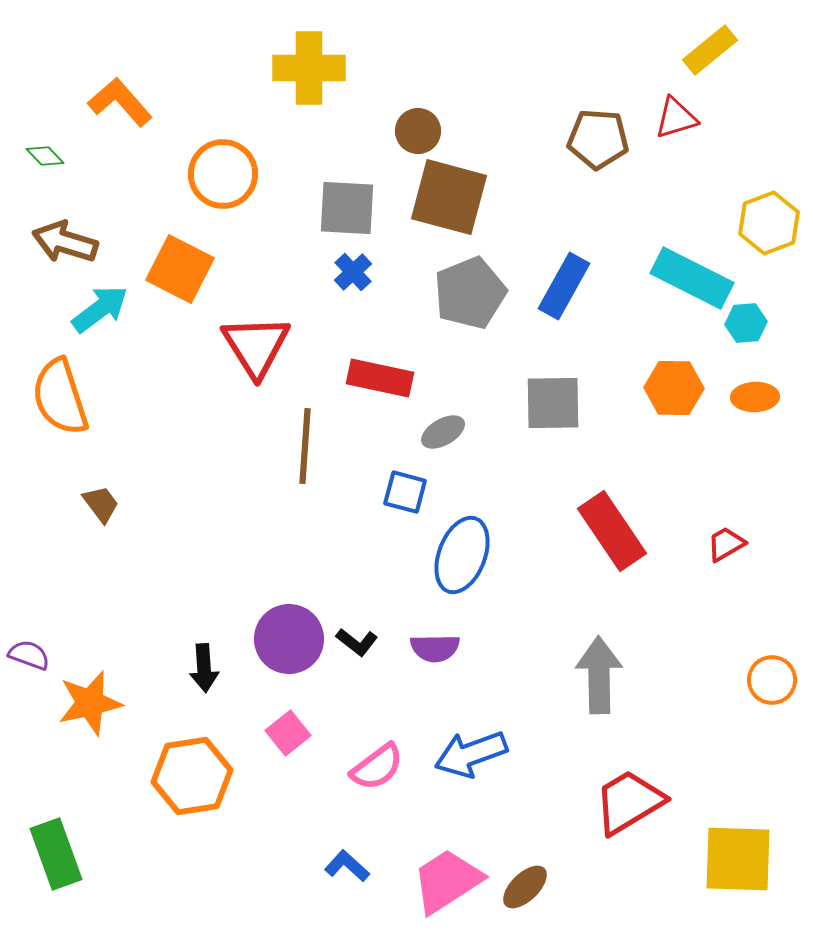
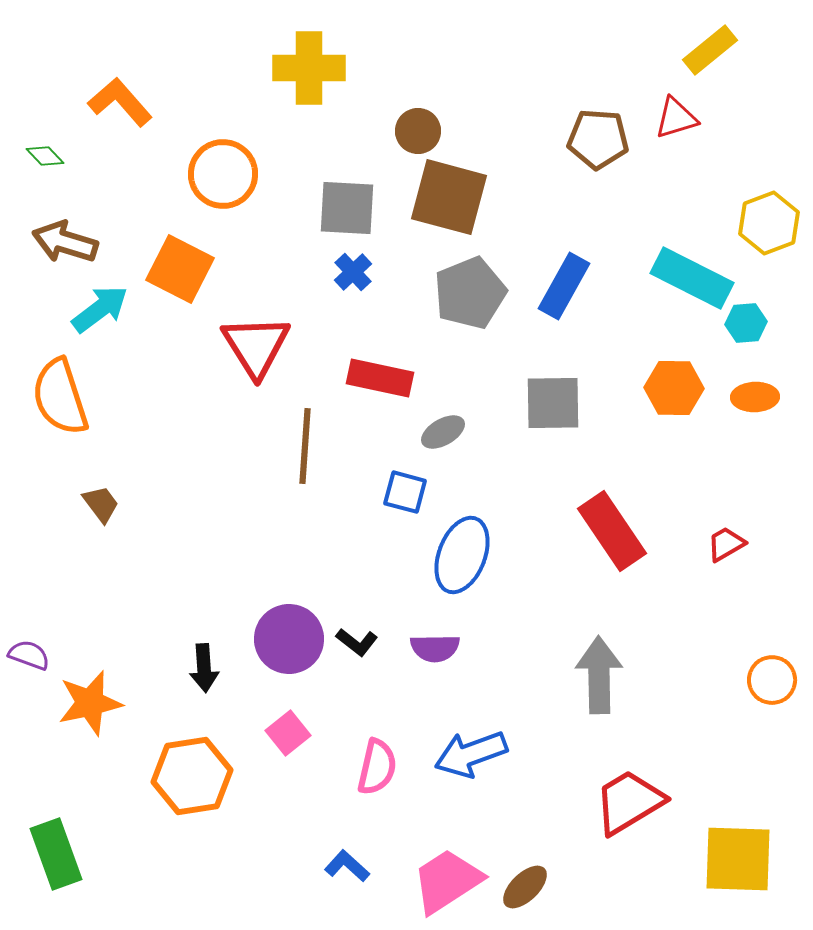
pink semicircle at (377, 767): rotated 40 degrees counterclockwise
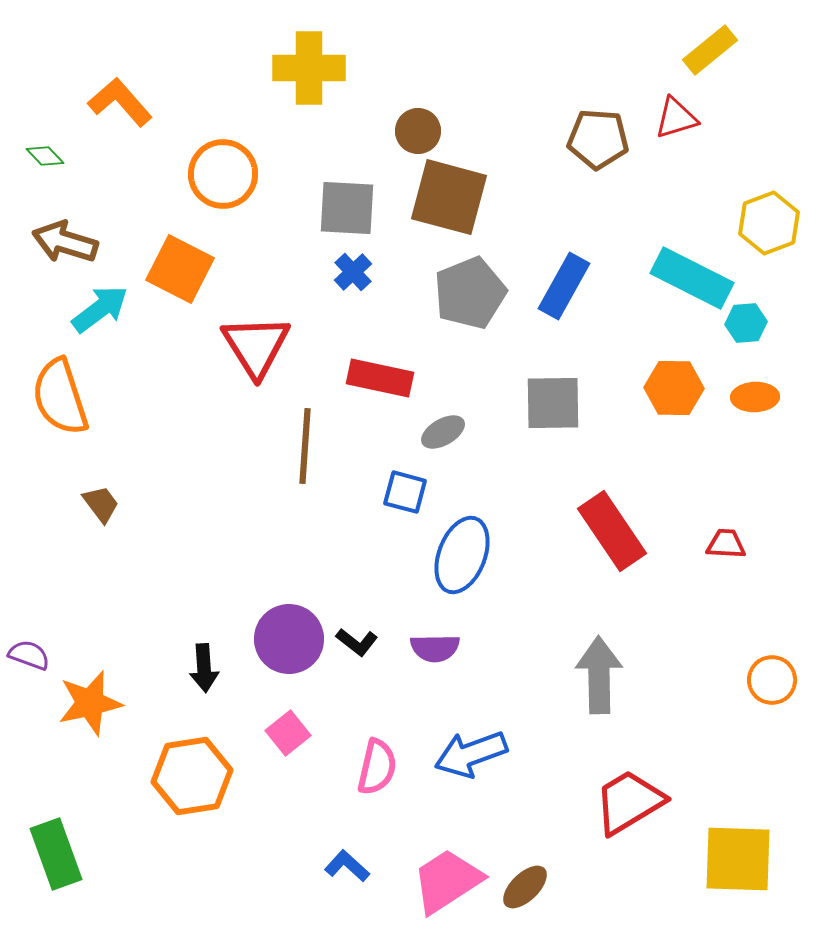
red trapezoid at (726, 544): rotated 33 degrees clockwise
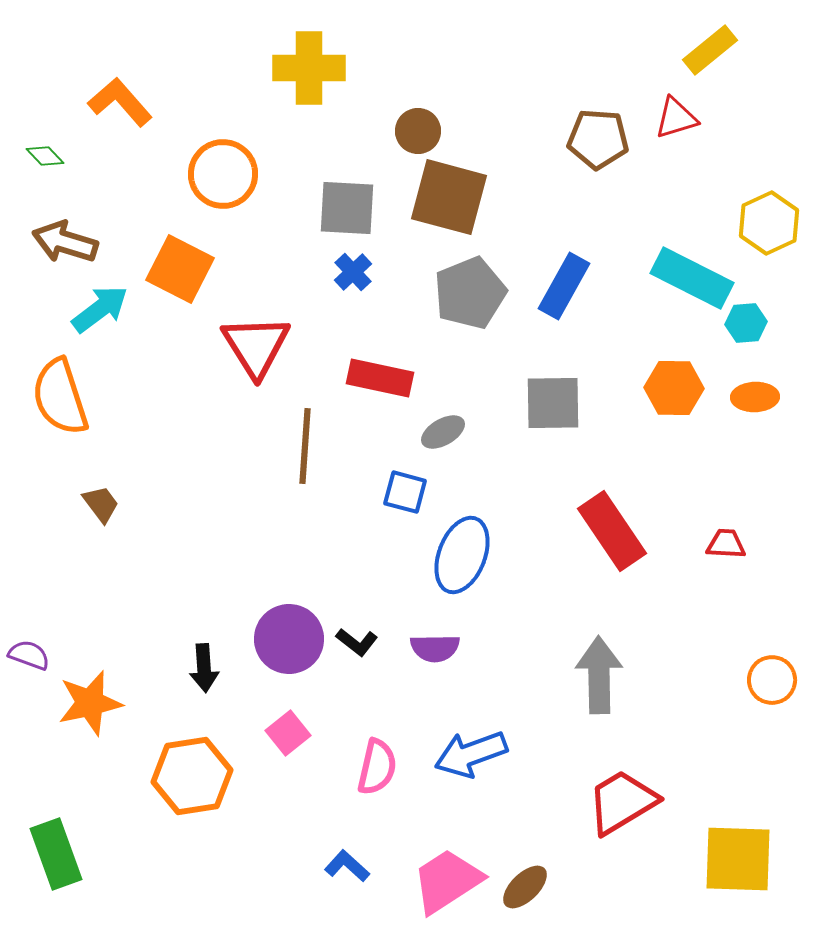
yellow hexagon at (769, 223): rotated 4 degrees counterclockwise
red trapezoid at (629, 802): moved 7 px left
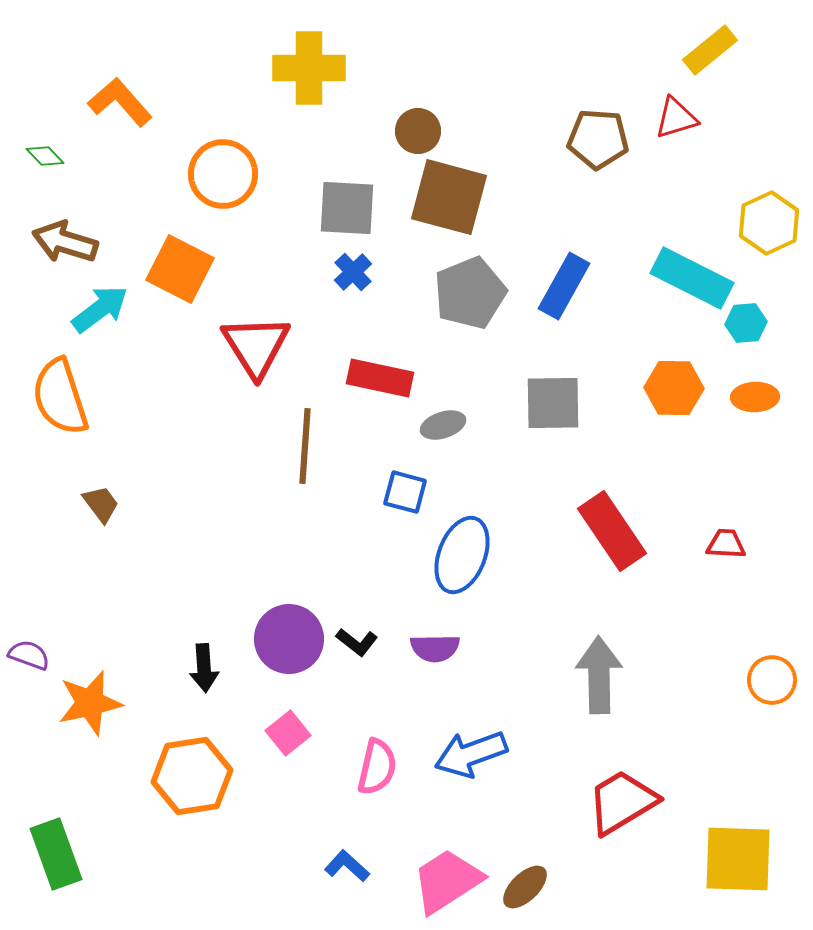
gray ellipse at (443, 432): moved 7 px up; rotated 12 degrees clockwise
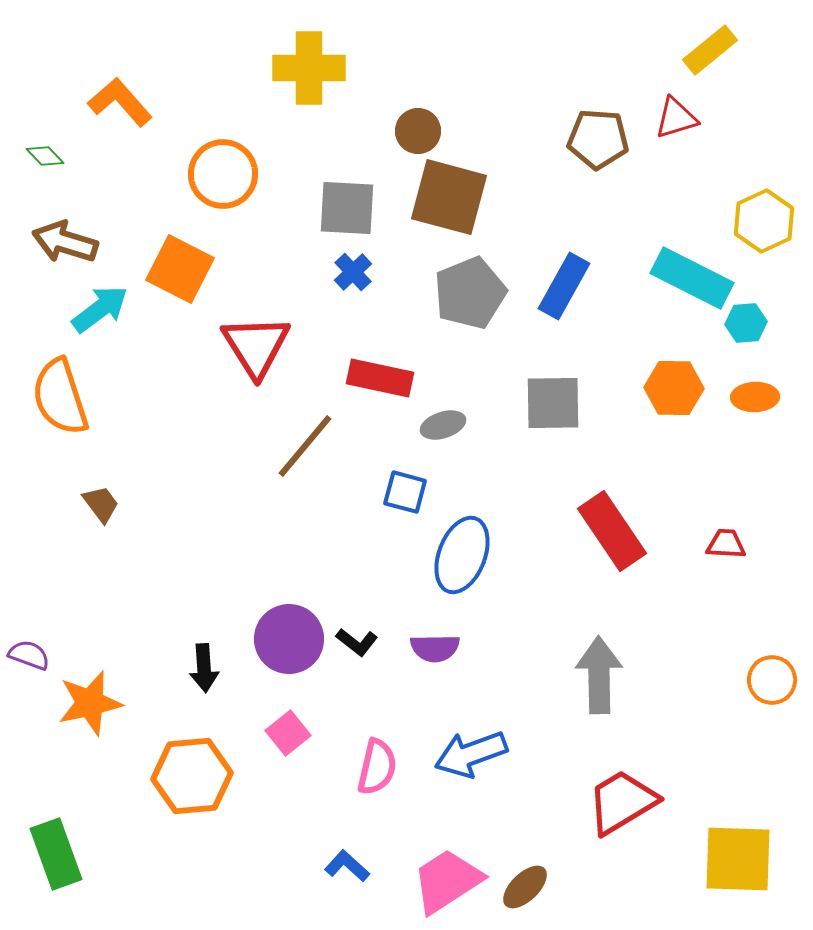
yellow hexagon at (769, 223): moved 5 px left, 2 px up
brown line at (305, 446): rotated 36 degrees clockwise
orange hexagon at (192, 776): rotated 4 degrees clockwise
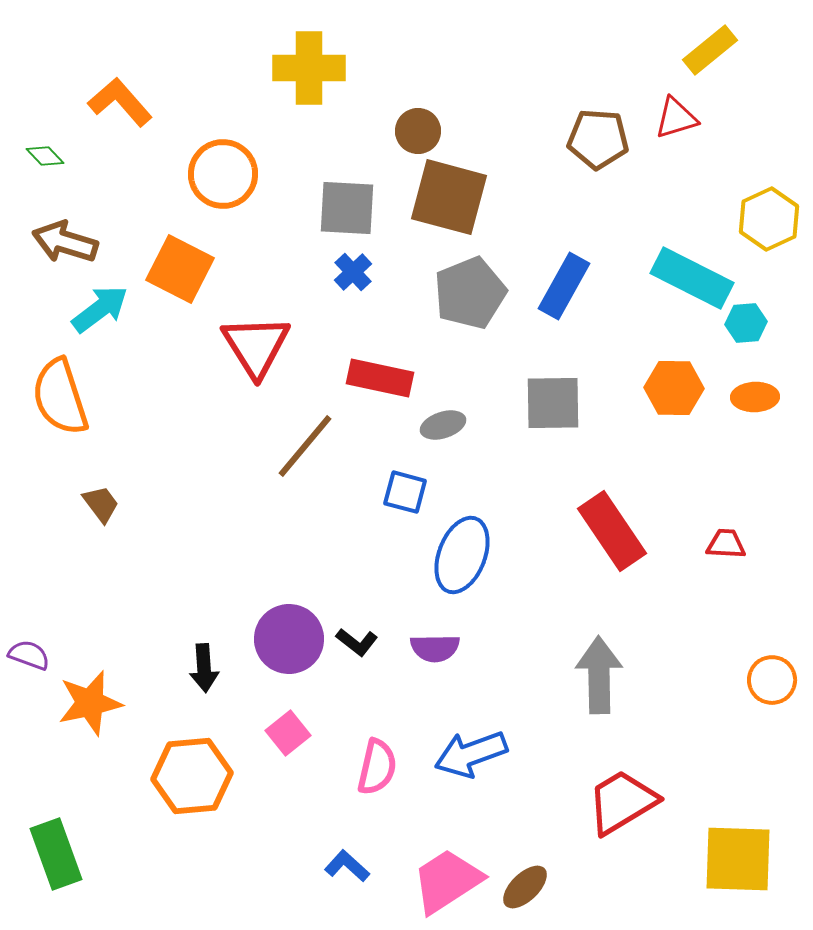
yellow hexagon at (764, 221): moved 5 px right, 2 px up
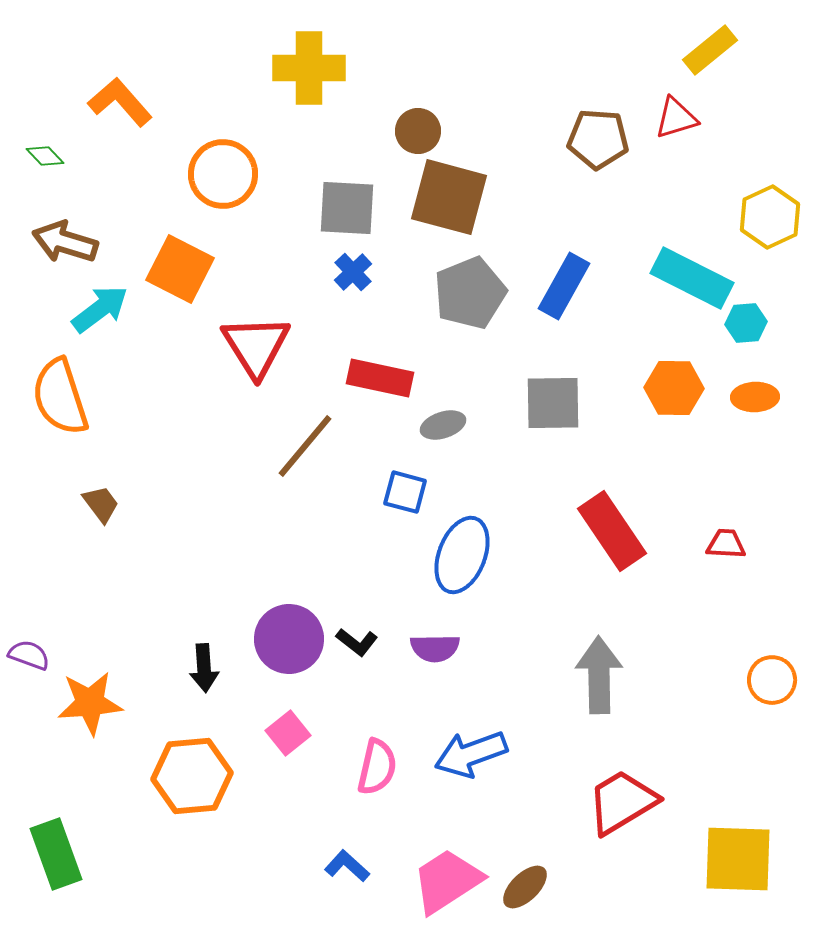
yellow hexagon at (769, 219): moved 1 px right, 2 px up
orange star at (90, 703): rotated 8 degrees clockwise
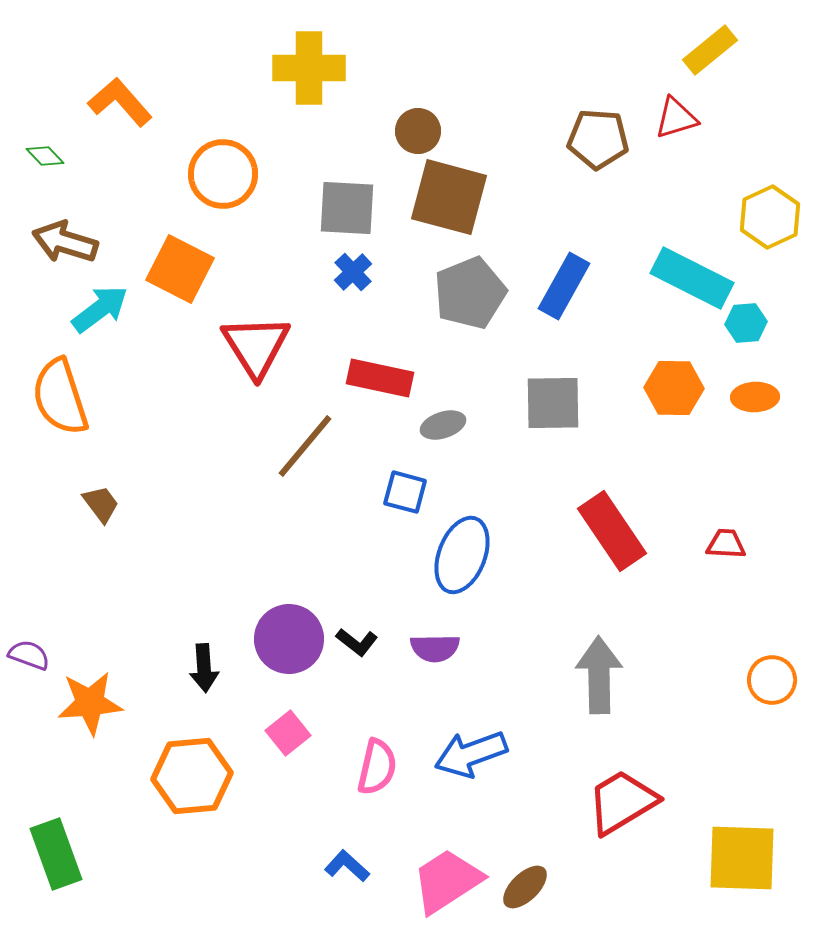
yellow square at (738, 859): moved 4 px right, 1 px up
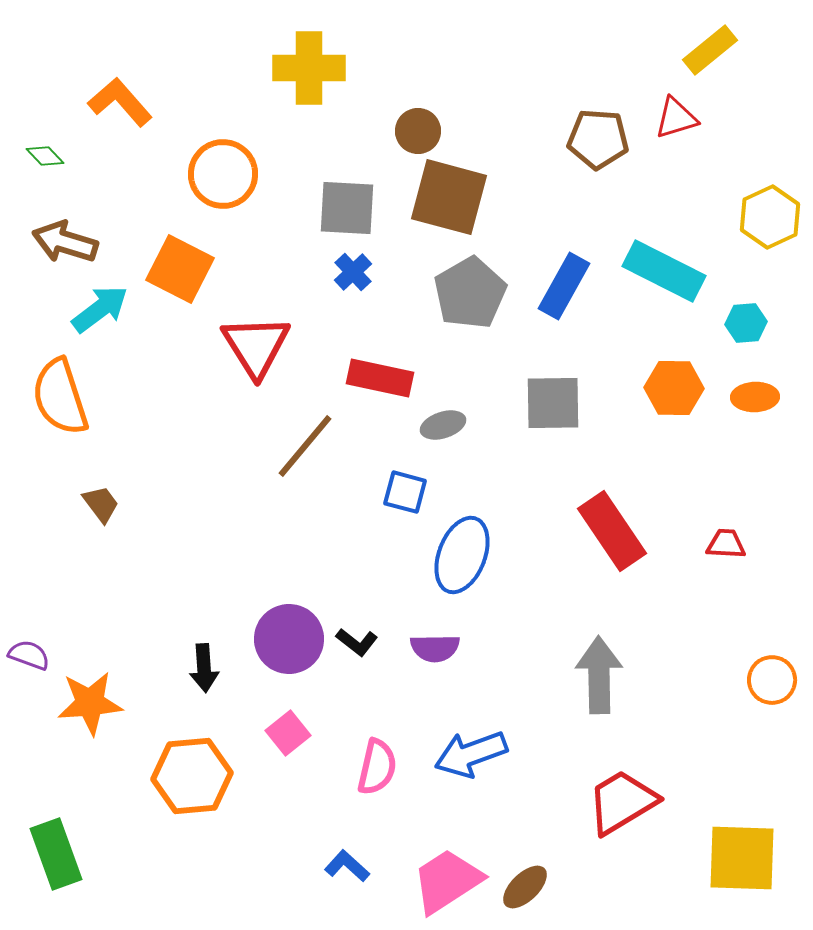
cyan rectangle at (692, 278): moved 28 px left, 7 px up
gray pentagon at (470, 293): rotated 8 degrees counterclockwise
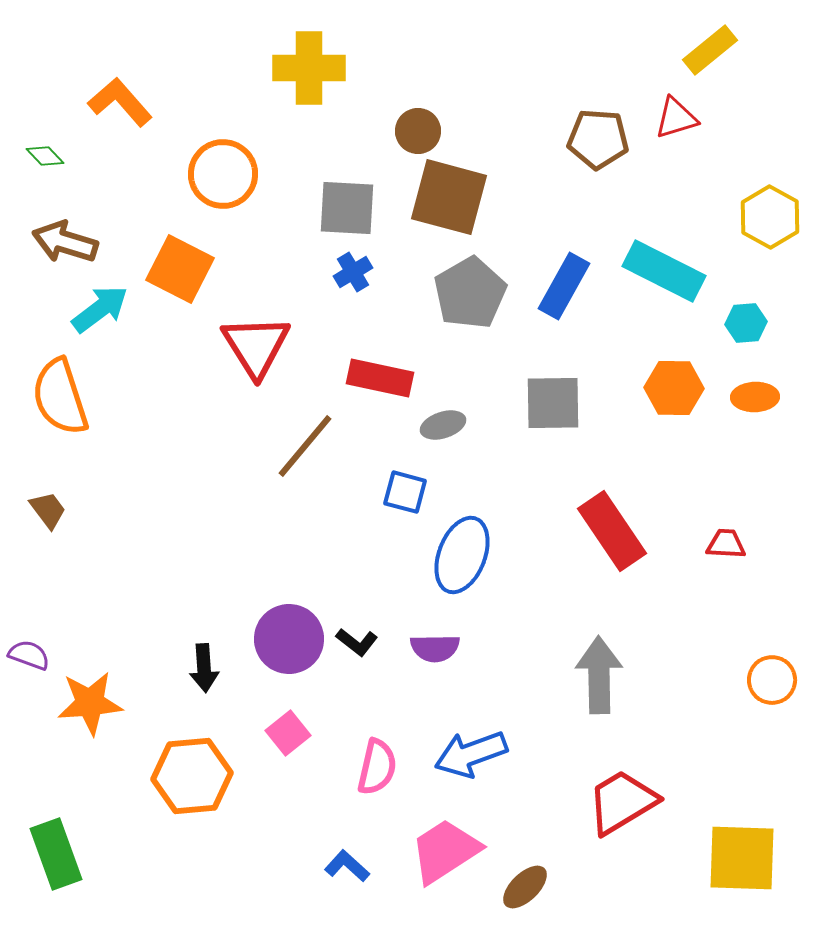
yellow hexagon at (770, 217): rotated 6 degrees counterclockwise
blue cross at (353, 272): rotated 12 degrees clockwise
brown trapezoid at (101, 504): moved 53 px left, 6 px down
pink trapezoid at (447, 881): moved 2 px left, 30 px up
